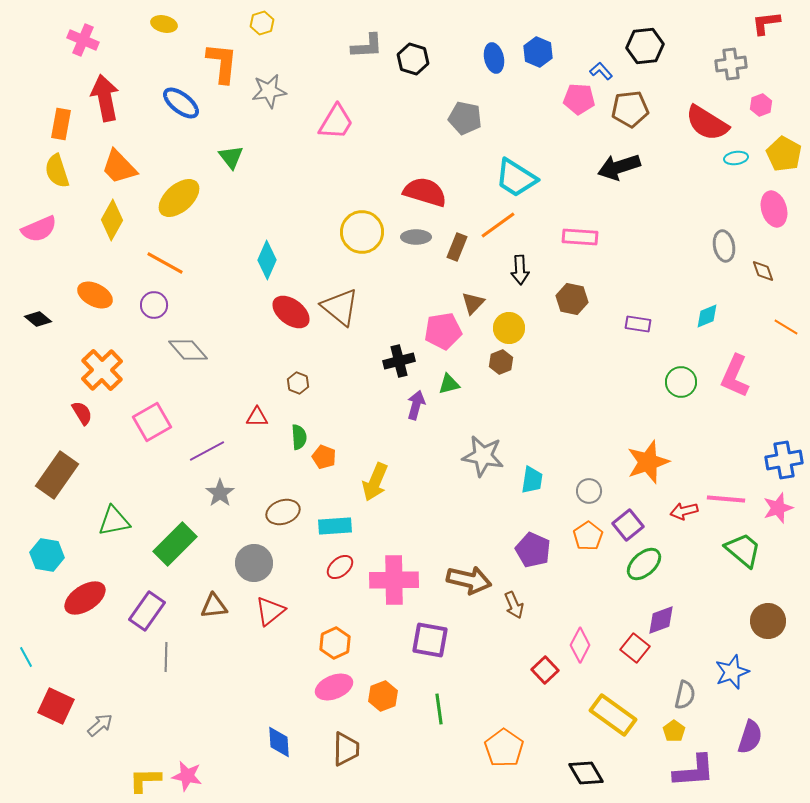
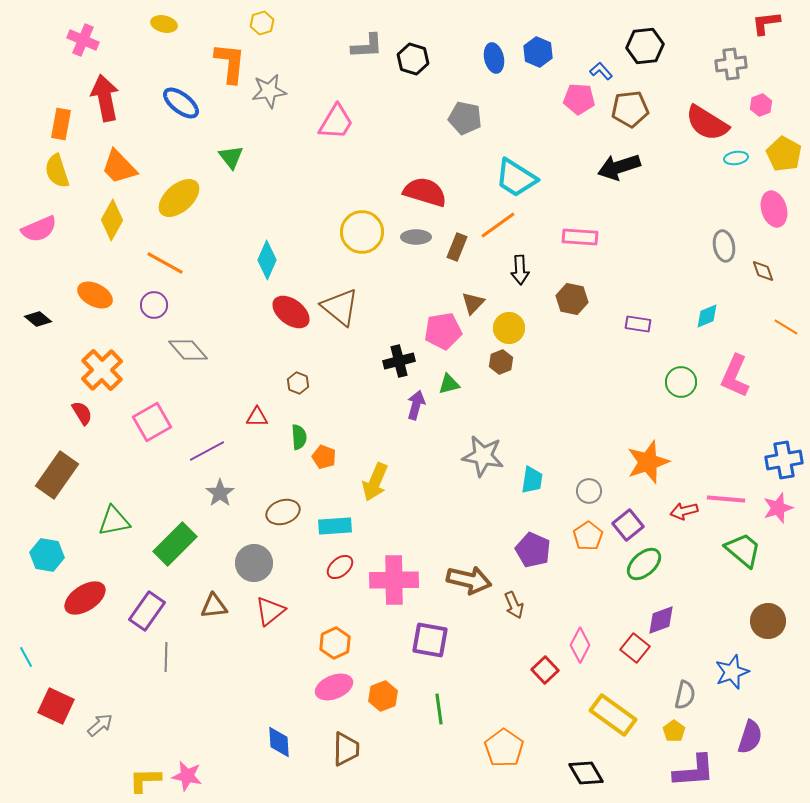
orange L-shape at (222, 63): moved 8 px right
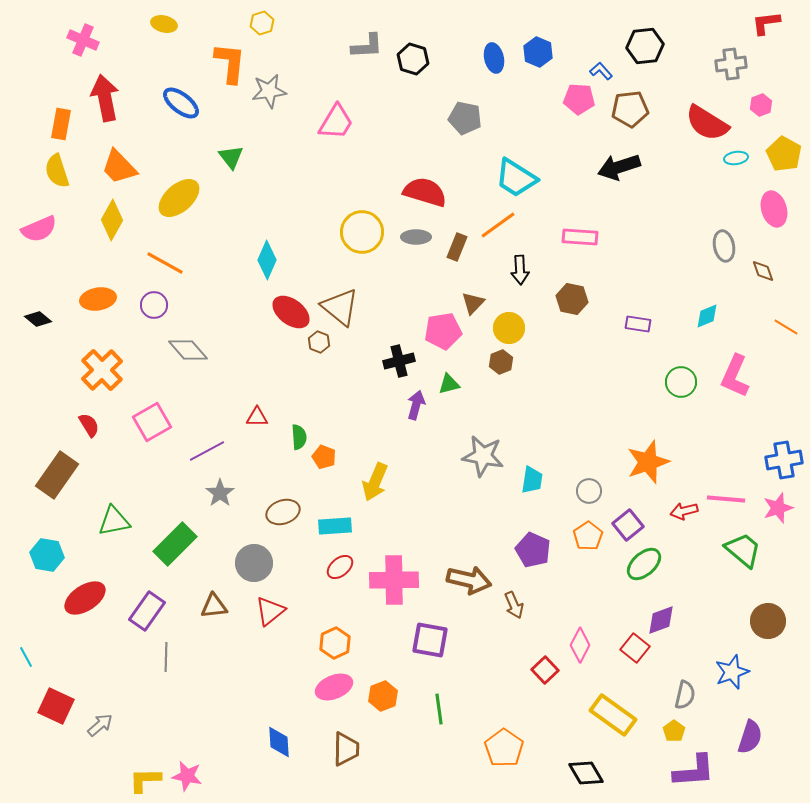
orange ellipse at (95, 295): moved 3 px right, 4 px down; rotated 36 degrees counterclockwise
brown hexagon at (298, 383): moved 21 px right, 41 px up
red semicircle at (82, 413): moved 7 px right, 12 px down
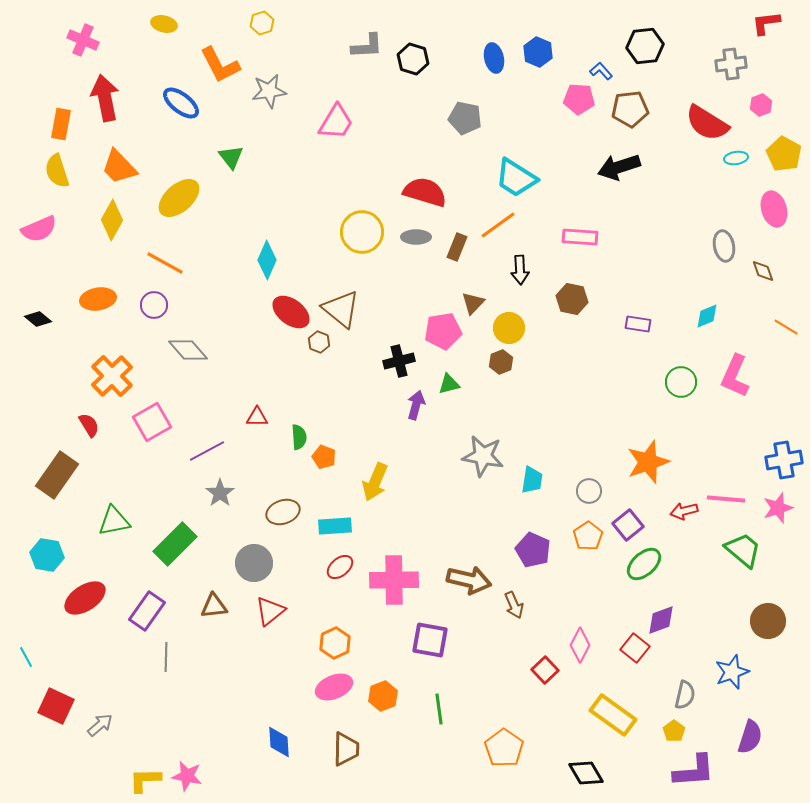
orange L-shape at (230, 63): moved 10 px left, 2 px down; rotated 147 degrees clockwise
brown triangle at (340, 307): moved 1 px right, 2 px down
orange cross at (102, 370): moved 10 px right, 6 px down
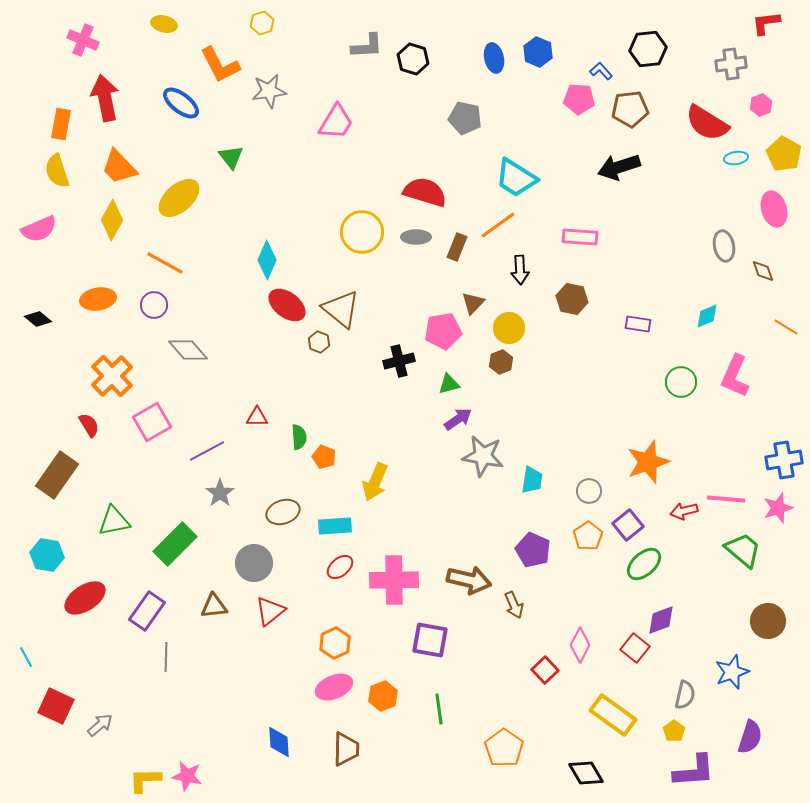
black hexagon at (645, 46): moved 3 px right, 3 px down
red ellipse at (291, 312): moved 4 px left, 7 px up
purple arrow at (416, 405): moved 42 px right, 14 px down; rotated 40 degrees clockwise
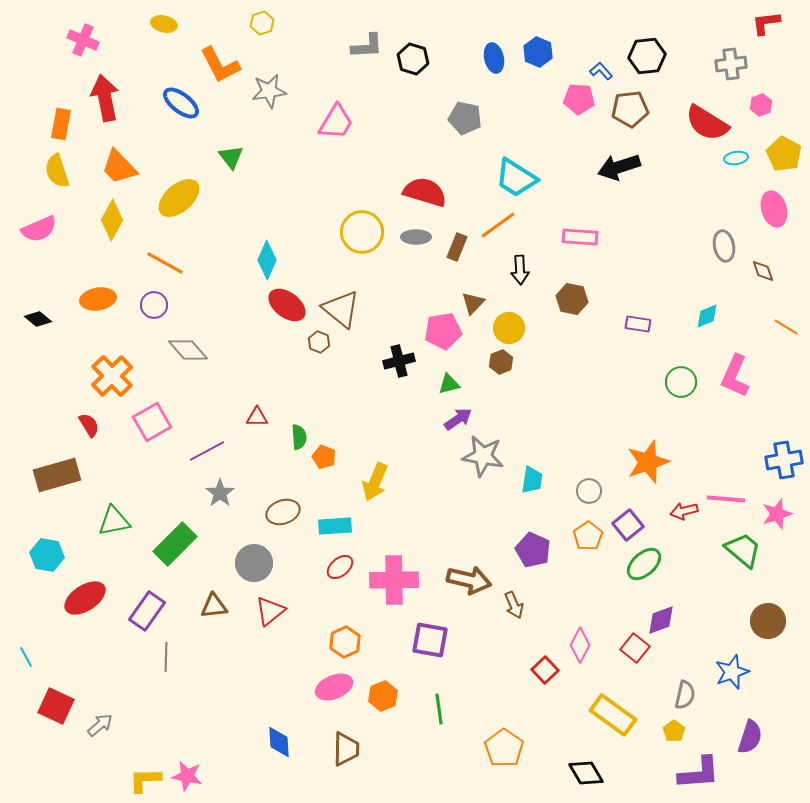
black hexagon at (648, 49): moved 1 px left, 7 px down
brown rectangle at (57, 475): rotated 39 degrees clockwise
pink star at (778, 508): moved 1 px left, 6 px down
orange hexagon at (335, 643): moved 10 px right, 1 px up
purple L-shape at (694, 771): moved 5 px right, 2 px down
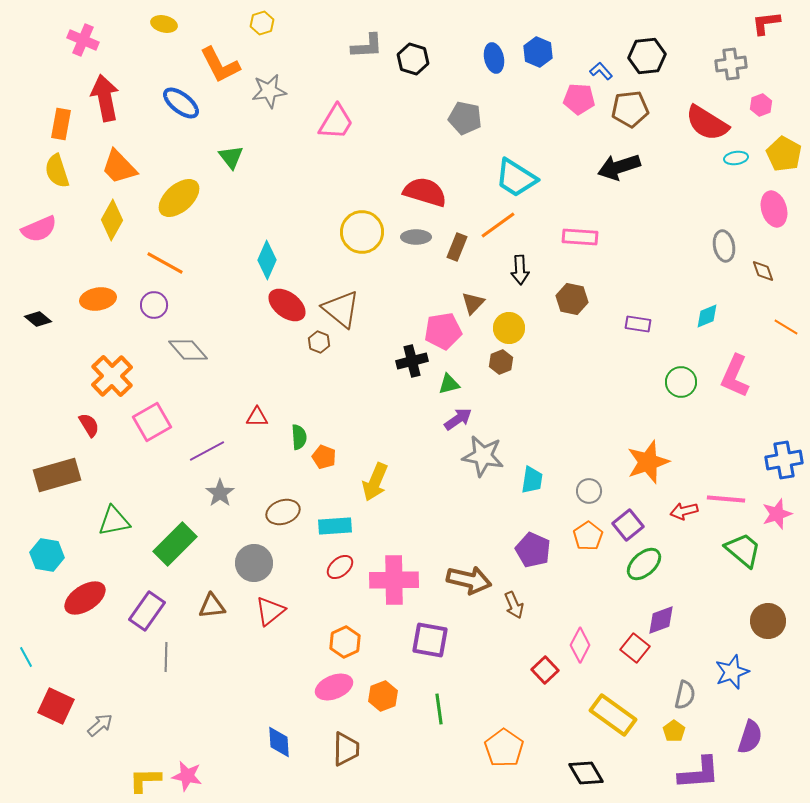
black cross at (399, 361): moved 13 px right
brown triangle at (214, 606): moved 2 px left
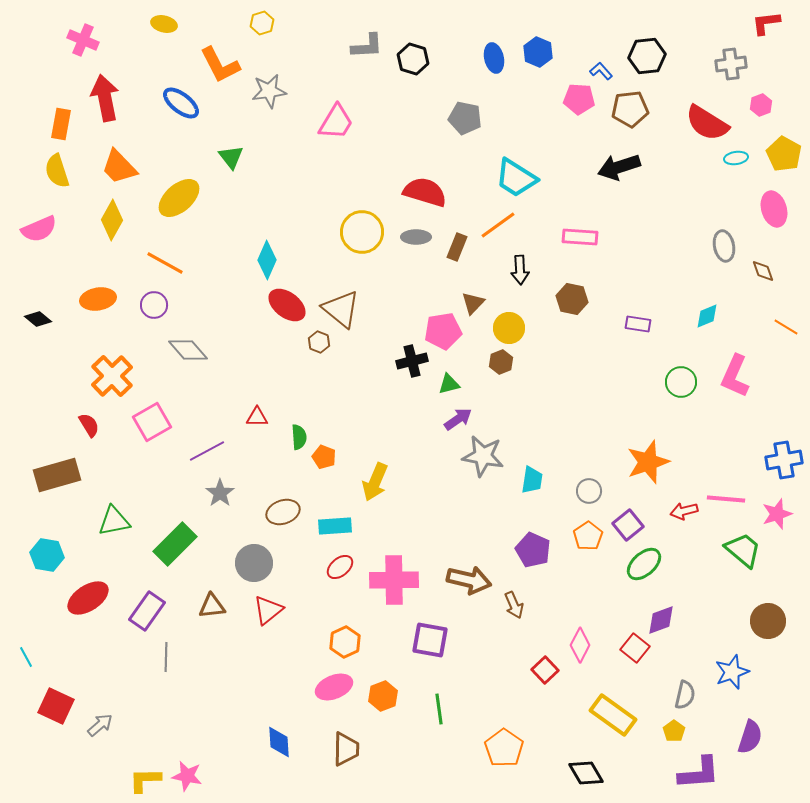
red ellipse at (85, 598): moved 3 px right
red triangle at (270, 611): moved 2 px left, 1 px up
